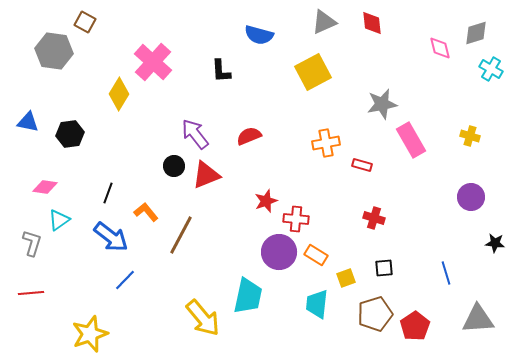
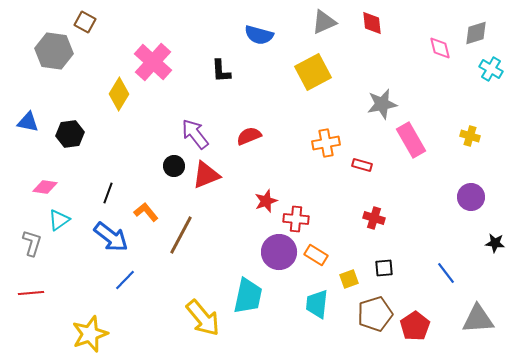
blue line at (446, 273): rotated 20 degrees counterclockwise
yellow square at (346, 278): moved 3 px right, 1 px down
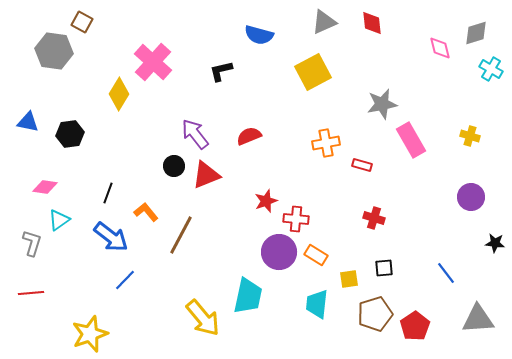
brown square at (85, 22): moved 3 px left
black L-shape at (221, 71): rotated 80 degrees clockwise
yellow square at (349, 279): rotated 12 degrees clockwise
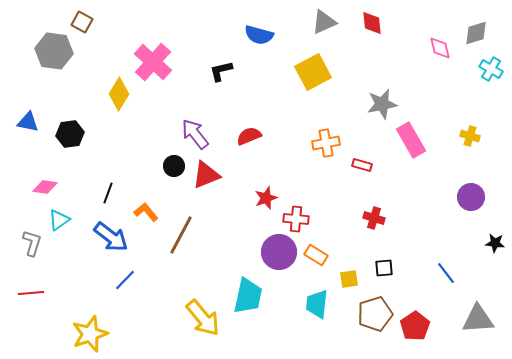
red star at (266, 201): moved 3 px up
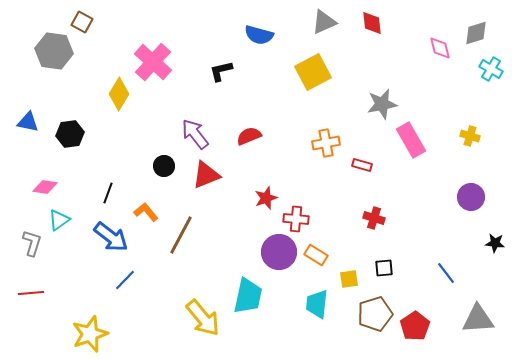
black circle at (174, 166): moved 10 px left
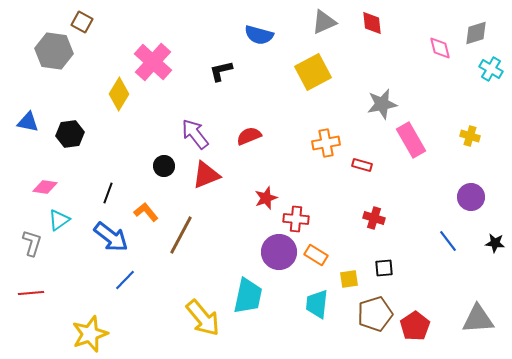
blue line at (446, 273): moved 2 px right, 32 px up
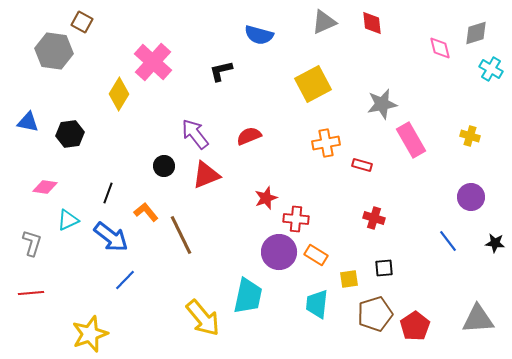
yellow square at (313, 72): moved 12 px down
cyan triangle at (59, 220): moved 9 px right; rotated 10 degrees clockwise
brown line at (181, 235): rotated 54 degrees counterclockwise
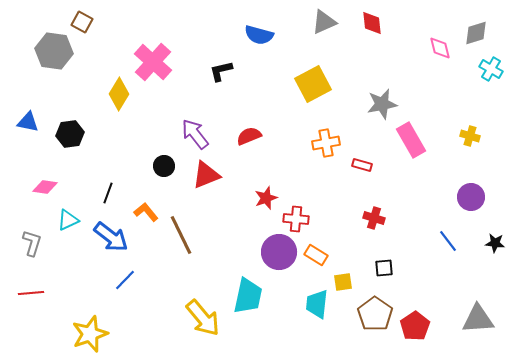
yellow square at (349, 279): moved 6 px left, 3 px down
brown pentagon at (375, 314): rotated 20 degrees counterclockwise
